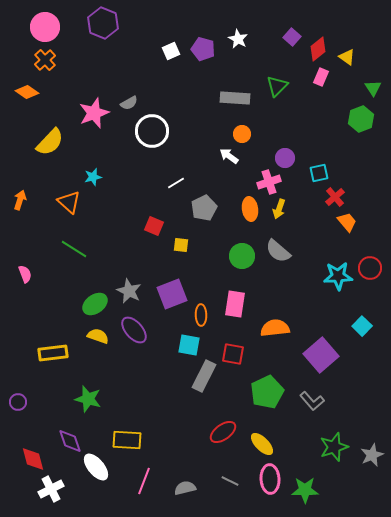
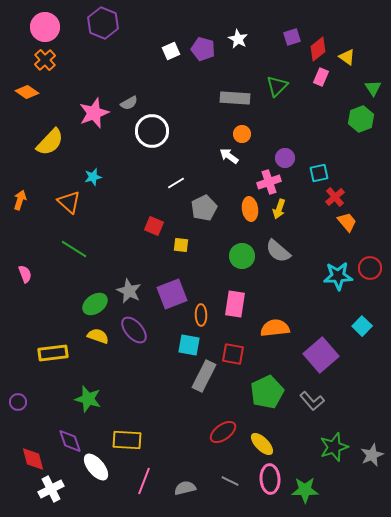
purple square at (292, 37): rotated 30 degrees clockwise
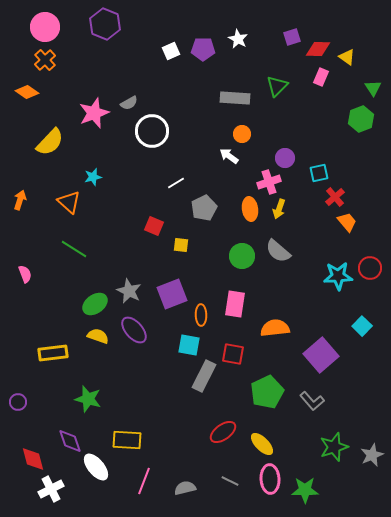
purple hexagon at (103, 23): moved 2 px right, 1 px down
purple pentagon at (203, 49): rotated 15 degrees counterclockwise
red diamond at (318, 49): rotated 40 degrees clockwise
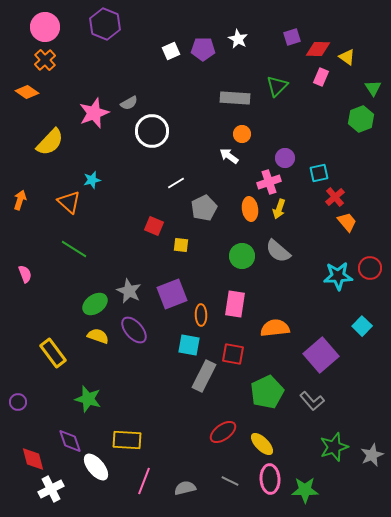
cyan star at (93, 177): moved 1 px left, 3 px down
yellow rectangle at (53, 353): rotated 60 degrees clockwise
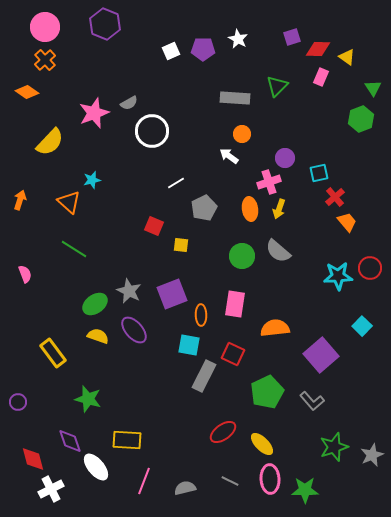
red square at (233, 354): rotated 15 degrees clockwise
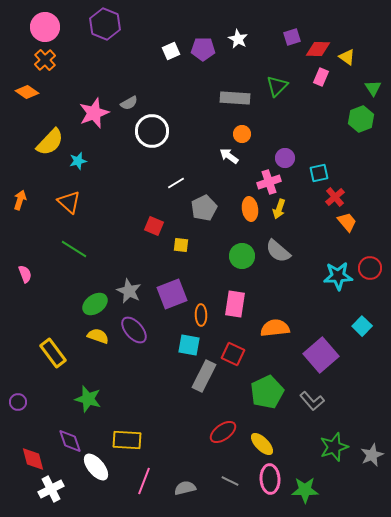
cyan star at (92, 180): moved 14 px left, 19 px up
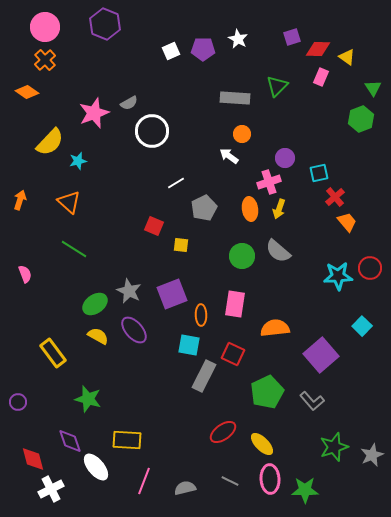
yellow semicircle at (98, 336): rotated 10 degrees clockwise
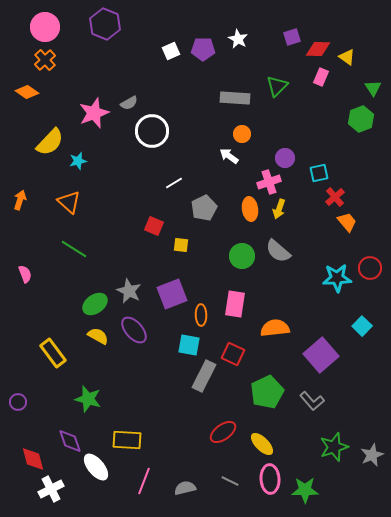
white line at (176, 183): moved 2 px left
cyan star at (338, 276): moved 1 px left, 2 px down
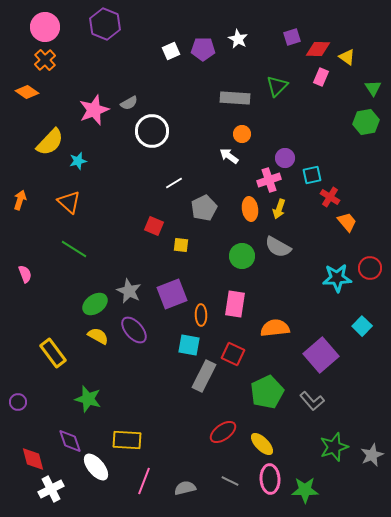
pink star at (94, 113): moved 3 px up
green hexagon at (361, 119): moved 5 px right, 3 px down; rotated 10 degrees clockwise
cyan square at (319, 173): moved 7 px left, 2 px down
pink cross at (269, 182): moved 2 px up
red cross at (335, 197): moved 5 px left; rotated 18 degrees counterclockwise
gray semicircle at (278, 251): moved 4 px up; rotated 12 degrees counterclockwise
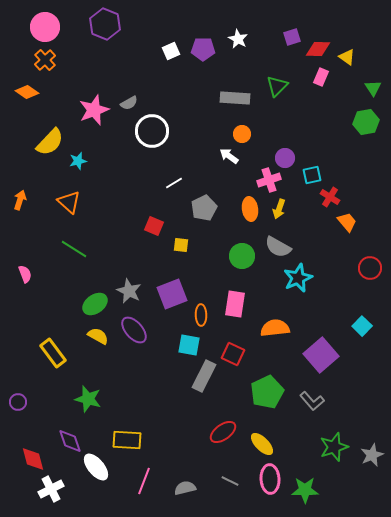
cyan star at (337, 278): moved 39 px left; rotated 20 degrees counterclockwise
